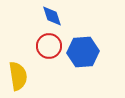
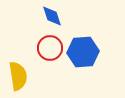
red circle: moved 1 px right, 2 px down
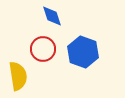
red circle: moved 7 px left, 1 px down
blue hexagon: rotated 24 degrees clockwise
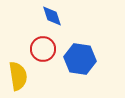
blue hexagon: moved 3 px left, 7 px down; rotated 12 degrees counterclockwise
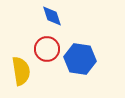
red circle: moved 4 px right
yellow semicircle: moved 3 px right, 5 px up
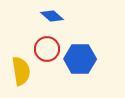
blue diamond: rotated 30 degrees counterclockwise
blue hexagon: rotated 8 degrees counterclockwise
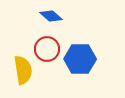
blue diamond: moved 1 px left
yellow semicircle: moved 2 px right, 1 px up
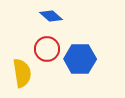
yellow semicircle: moved 1 px left, 3 px down
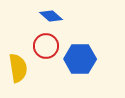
red circle: moved 1 px left, 3 px up
yellow semicircle: moved 4 px left, 5 px up
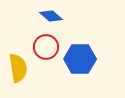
red circle: moved 1 px down
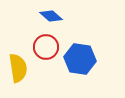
blue hexagon: rotated 8 degrees clockwise
